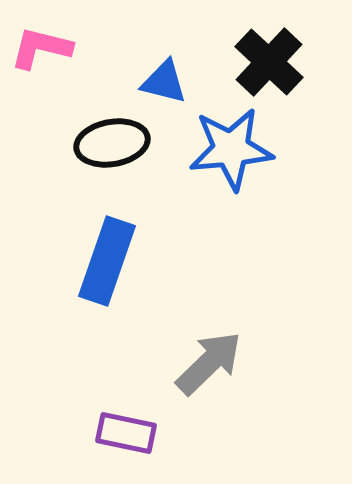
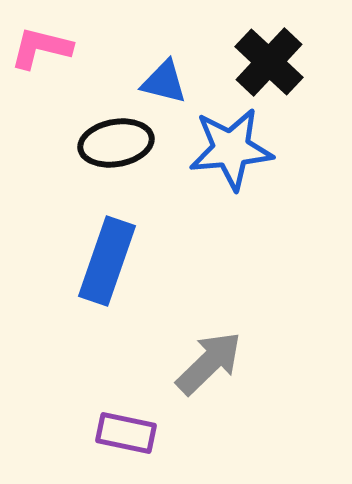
black ellipse: moved 4 px right
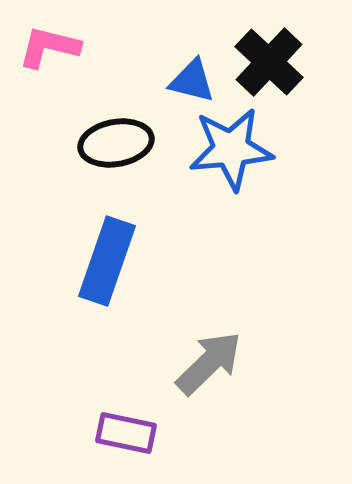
pink L-shape: moved 8 px right, 1 px up
blue triangle: moved 28 px right, 1 px up
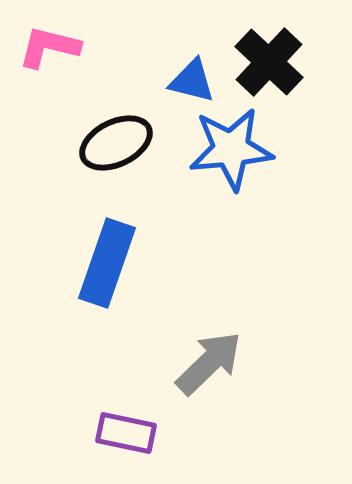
black ellipse: rotated 16 degrees counterclockwise
blue rectangle: moved 2 px down
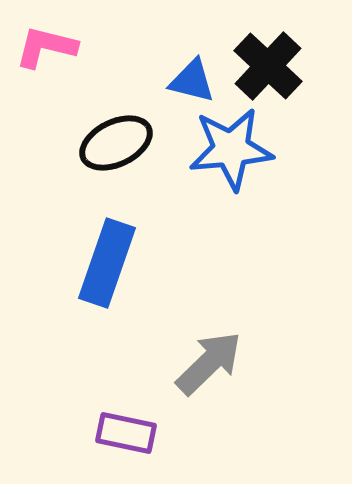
pink L-shape: moved 3 px left
black cross: moved 1 px left, 4 px down
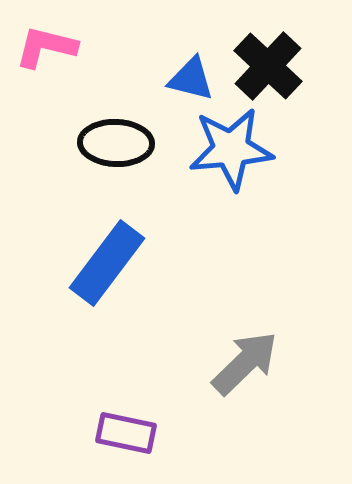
blue triangle: moved 1 px left, 2 px up
black ellipse: rotated 28 degrees clockwise
blue rectangle: rotated 18 degrees clockwise
gray arrow: moved 36 px right
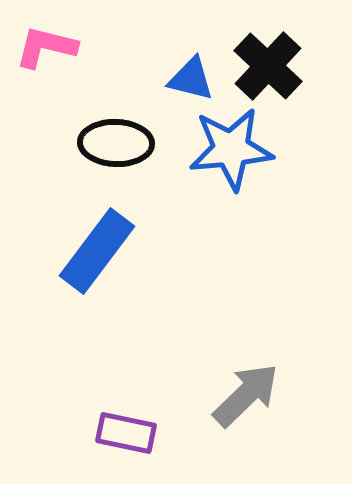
blue rectangle: moved 10 px left, 12 px up
gray arrow: moved 1 px right, 32 px down
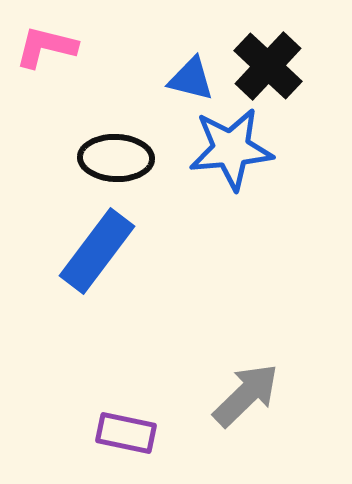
black ellipse: moved 15 px down
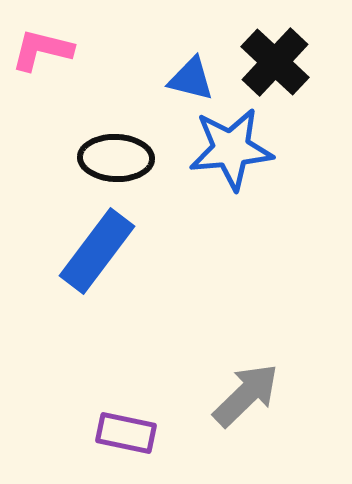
pink L-shape: moved 4 px left, 3 px down
black cross: moved 7 px right, 4 px up
